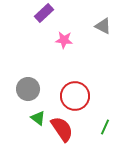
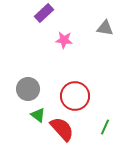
gray triangle: moved 2 px right, 2 px down; rotated 18 degrees counterclockwise
green triangle: moved 3 px up
red semicircle: rotated 8 degrees counterclockwise
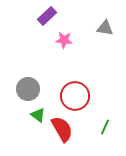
purple rectangle: moved 3 px right, 3 px down
red semicircle: rotated 12 degrees clockwise
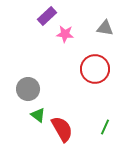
pink star: moved 1 px right, 6 px up
red circle: moved 20 px right, 27 px up
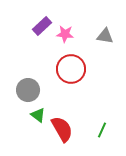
purple rectangle: moved 5 px left, 10 px down
gray triangle: moved 8 px down
red circle: moved 24 px left
gray circle: moved 1 px down
green line: moved 3 px left, 3 px down
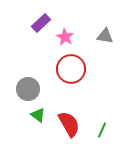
purple rectangle: moved 1 px left, 3 px up
pink star: moved 3 px down; rotated 24 degrees clockwise
gray circle: moved 1 px up
red semicircle: moved 7 px right, 5 px up
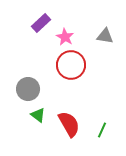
red circle: moved 4 px up
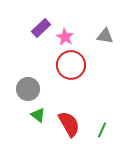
purple rectangle: moved 5 px down
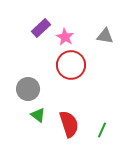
red semicircle: rotated 12 degrees clockwise
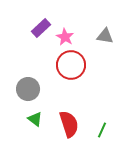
green triangle: moved 3 px left, 4 px down
